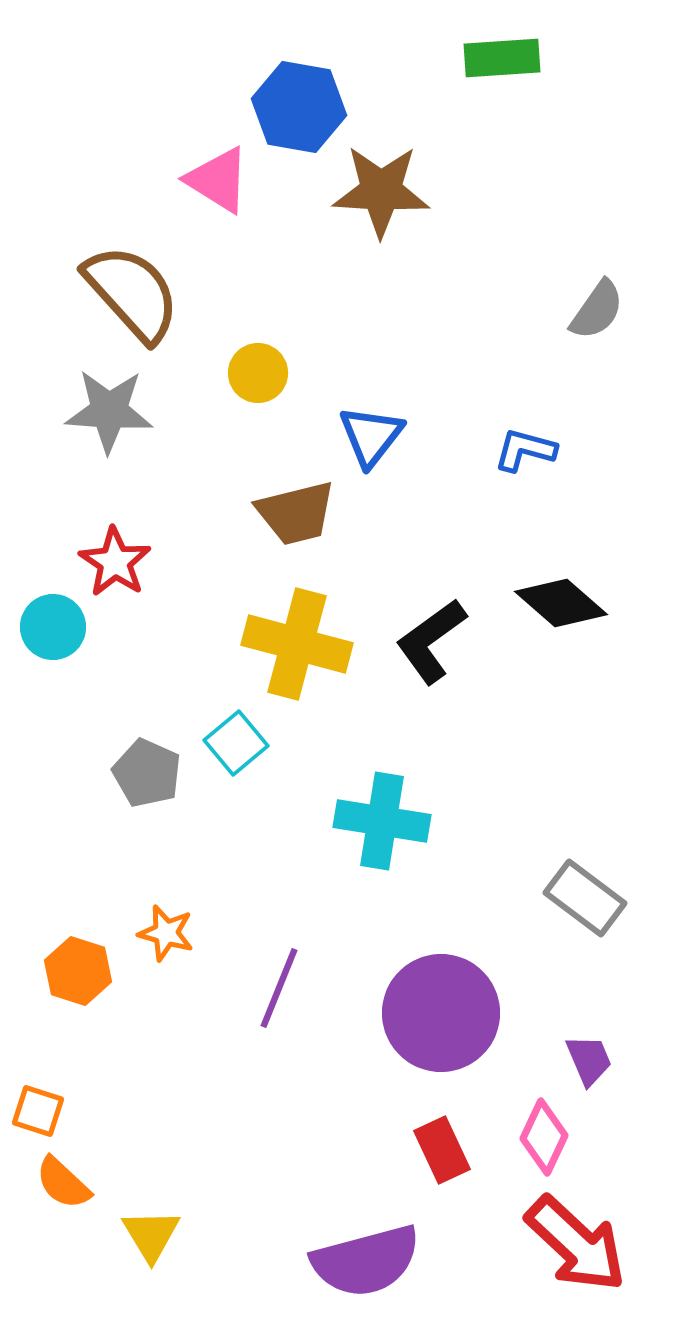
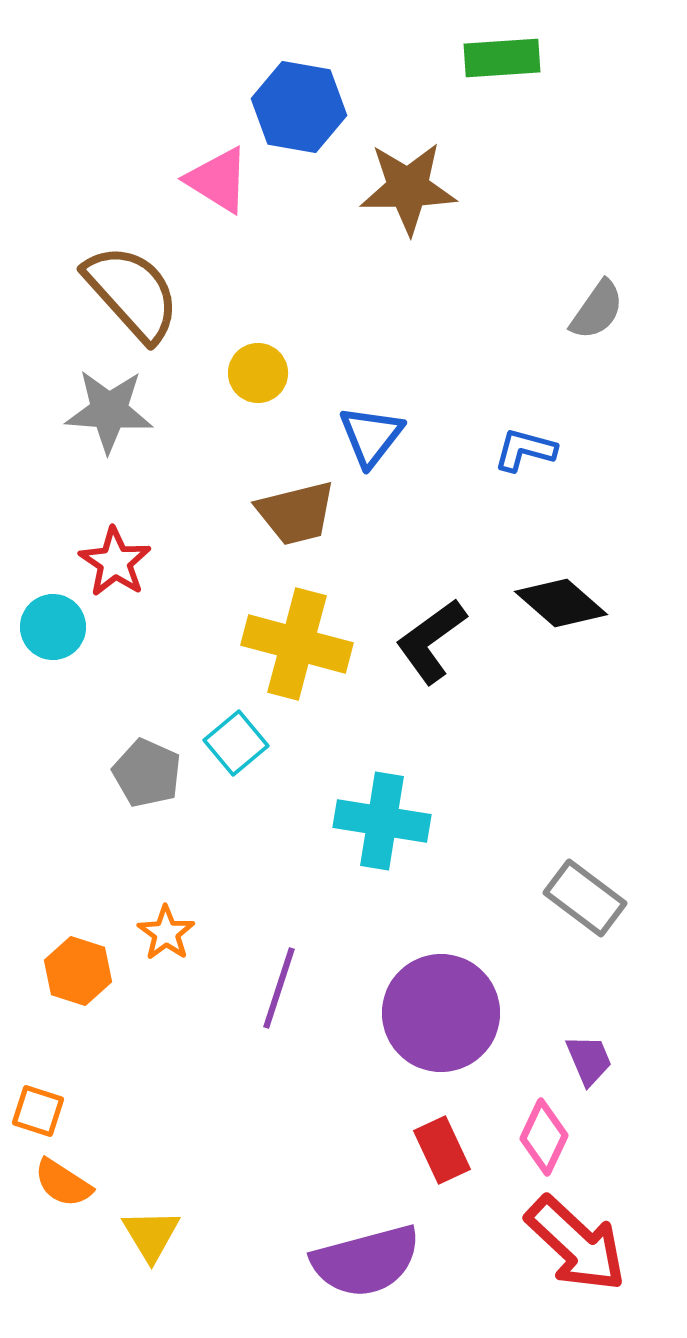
brown star: moved 27 px right, 3 px up; rotated 4 degrees counterclockwise
orange star: rotated 20 degrees clockwise
purple line: rotated 4 degrees counterclockwise
orange semicircle: rotated 10 degrees counterclockwise
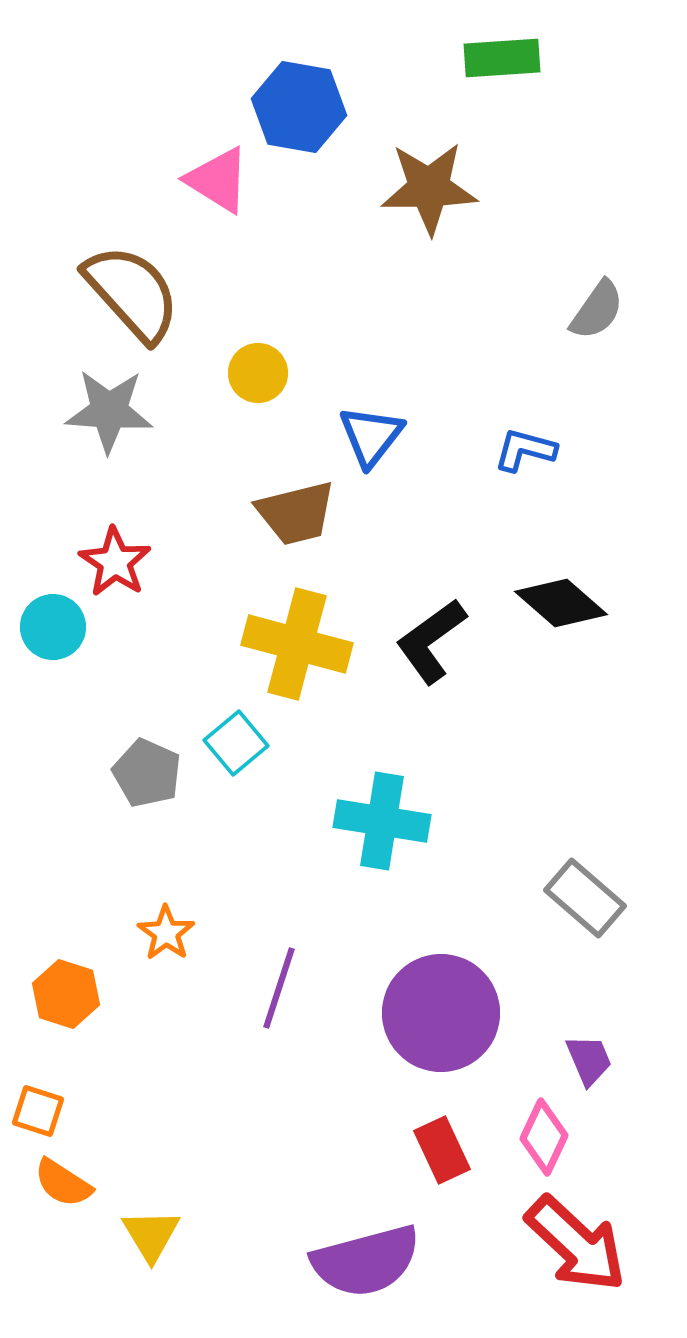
brown star: moved 21 px right
gray rectangle: rotated 4 degrees clockwise
orange hexagon: moved 12 px left, 23 px down
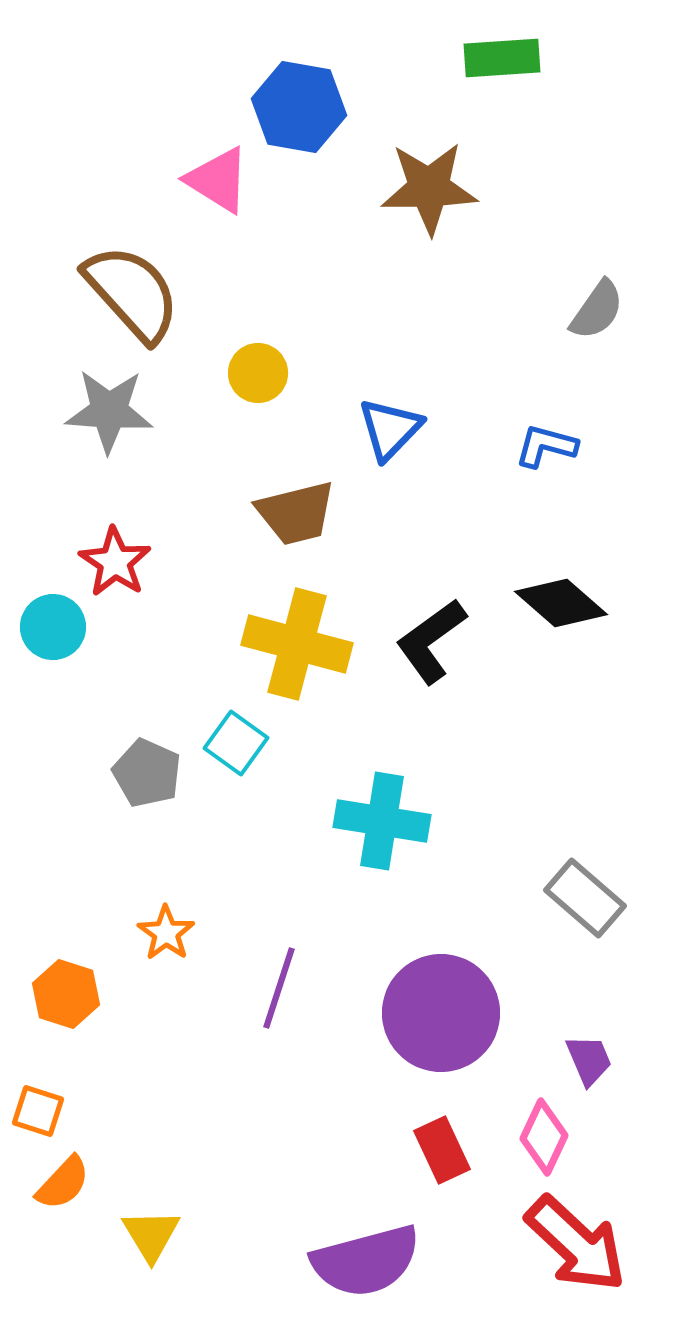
blue triangle: moved 19 px right, 7 px up; rotated 6 degrees clockwise
blue L-shape: moved 21 px right, 4 px up
cyan square: rotated 14 degrees counterclockwise
orange semicircle: rotated 80 degrees counterclockwise
